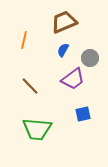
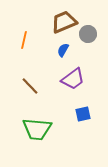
gray circle: moved 2 px left, 24 px up
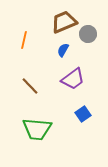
blue square: rotated 21 degrees counterclockwise
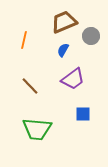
gray circle: moved 3 px right, 2 px down
blue square: rotated 35 degrees clockwise
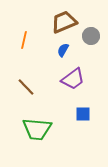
brown line: moved 4 px left, 1 px down
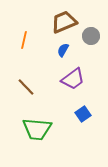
blue square: rotated 35 degrees counterclockwise
